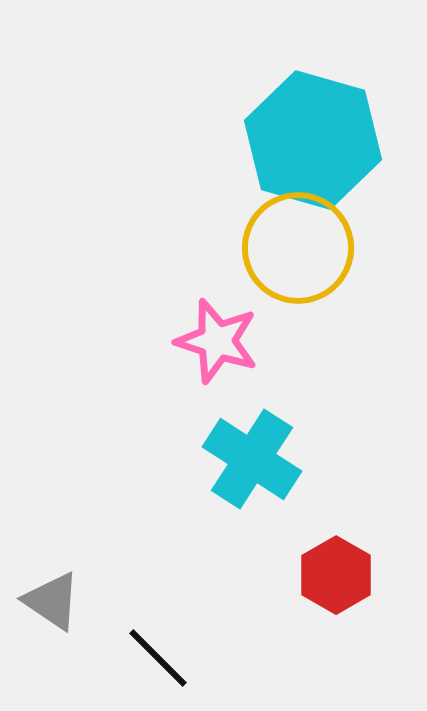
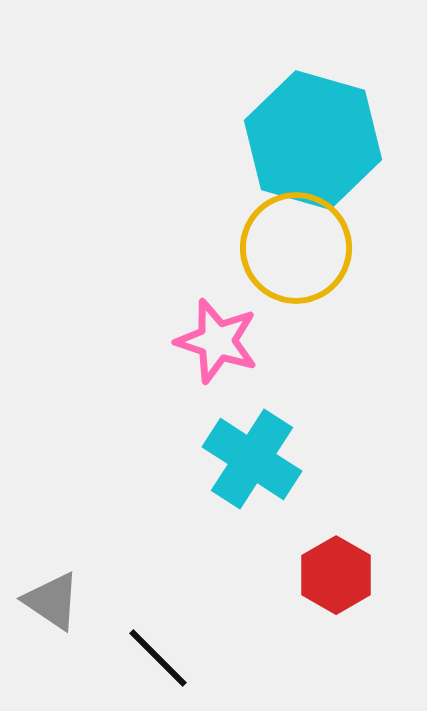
yellow circle: moved 2 px left
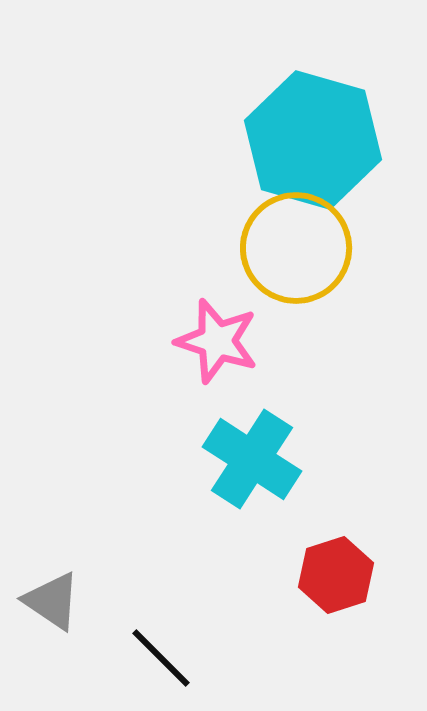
red hexagon: rotated 12 degrees clockwise
black line: moved 3 px right
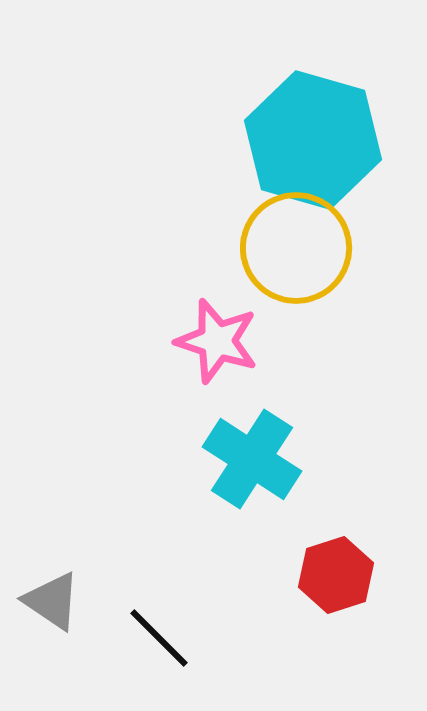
black line: moved 2 px left, 20 px up
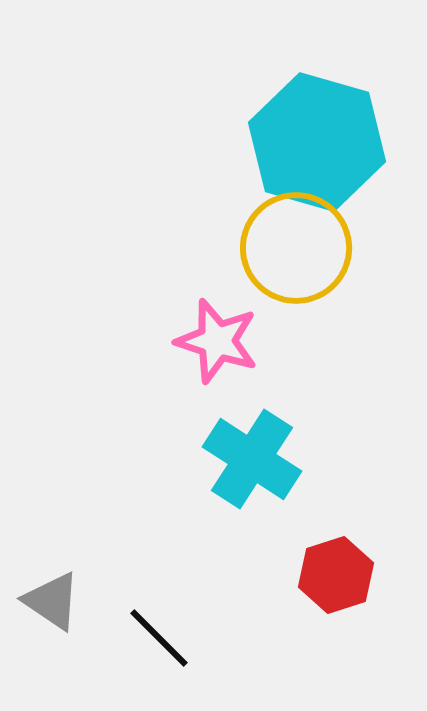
cyan hexagon: moved 4 px right, 2 px down
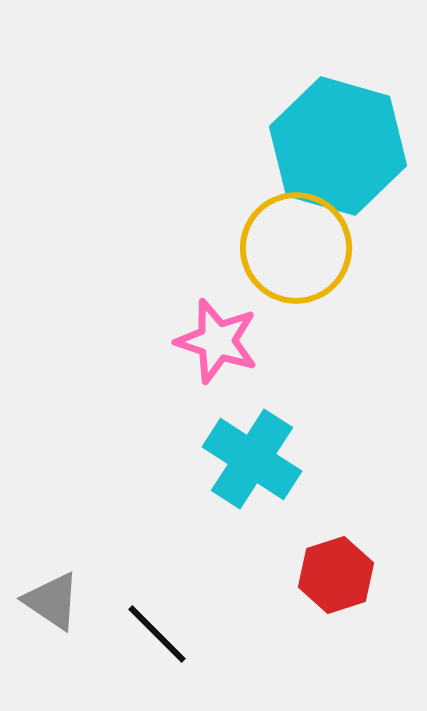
cyan hexagon: moved 21 px right, 4 px down
black line: moved 2 px left, 4 px up
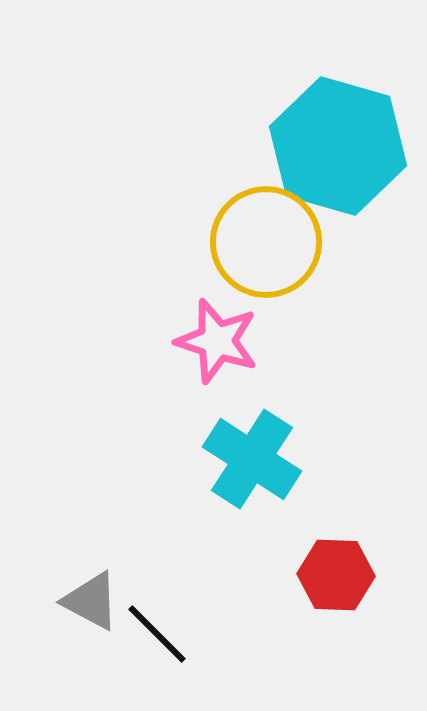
yellow circle: moved 30 px left, 6 px up
red hexagon: rotated 20 degrees clockwise
gray triangle: moved 39 px right; rotated 6 degrees counterclockwise
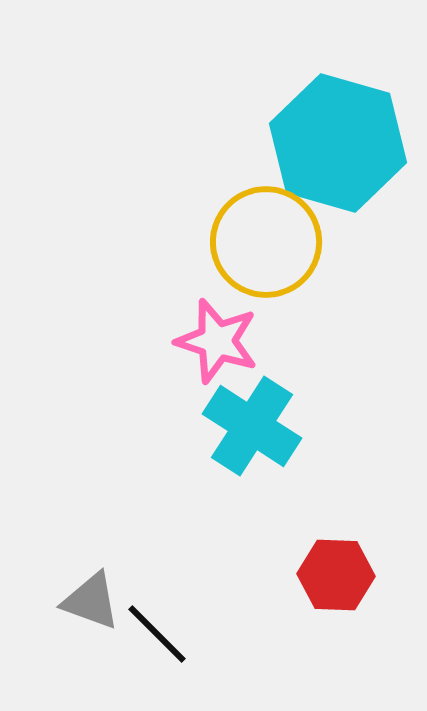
cyan hexagon: moved 3 px up
cyan cross: moved 33 px up
gray triangle: rotated 8 degrees counterclockwise
